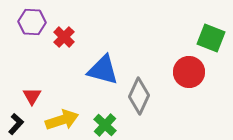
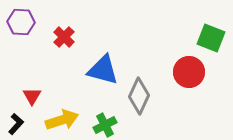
purple hexagon: moved 11 px left
green cross: rotated 20 degrees clockwise
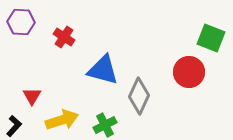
red cross: rotated 10 degrees counterclockwise
black L-shape: moved 2 px left, 2 px down
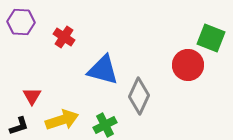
red circle: moved 1 px left, 7 px up
black L-shape: moved 5 px right; rotated 30 degrees clockwise
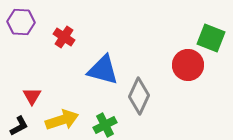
black L-shape: rotated 10 degrees counterclockwise
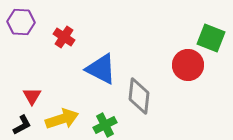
blue triangle: moved 2 px left, 1 px up; rotated 12 degrees clockwise
gray diamond: rotated 18 degrees counterclockwise
yellow arrow: moved 1 px up
black L-shape: moved 3 px right, 1 px up
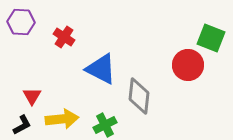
yellow arrow: rotated 12 degrees clockwise
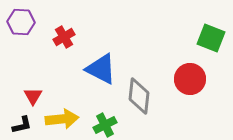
red cross: rotated 25 degrees clockwise
red circle: moved 2 px right, 14 px down
red triangle: moved 1 px right
black L-shape: rotated 15 degrees clockwise
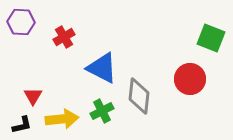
blue triangle: moved 1 px right, 1 px up
green cross: moved 3 px left, 14 px up
